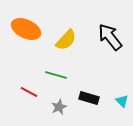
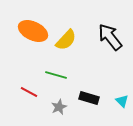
orange ellipse: moved 7 px right, 2 px down
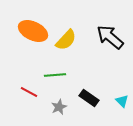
black arrow: rotated 12 degrees counterclockwise
green line: moved 1 px left; rotated 20 degrees counterclockwise
black rectangle: rotated 18 degrees clockwise
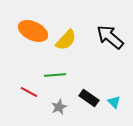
cyan triangle: moved 8 px left, 1 px down
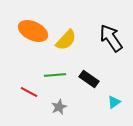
black arrow: moved 1 px right, 1 px down; rotated 16 degrees clockwise
black rectangle: moved 19 px up
cyan triangle: rotated 40 degrees clockwise
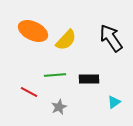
black rectangle: rotated 36 degrees counterclockwise
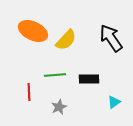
red line: rotated 60 degrees clockwise
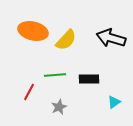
orange ellipse: rotated 12 degrees counterclockwise
black arrow: rotated 40 degrees counterclockwise
red line: rotated 30 degrees clockwise
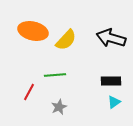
black rectangle: moved 22 px right, 2 px down
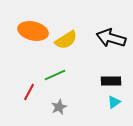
yellow semicircle: rotated 15 degrees clockwise
green line: rotated 20 degrees counterclockwise
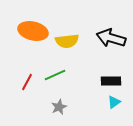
yellow semicircle: moved 1 px right, 1 px down; rotated 25 degrees clockwise
red line: moved 2 px left, 10 px up
